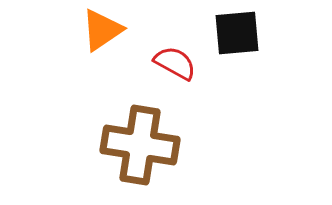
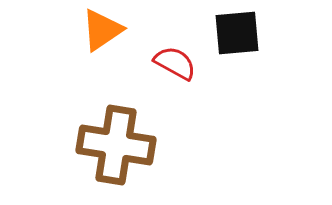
brown cross: moved 24 px left
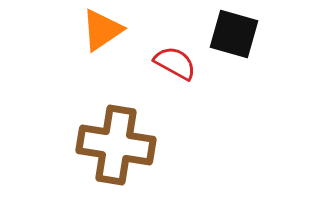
black square: moved 3 px left, 1 px down; rotated 21 degrees clockwise
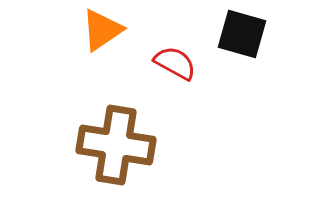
black square: moved 8 px right
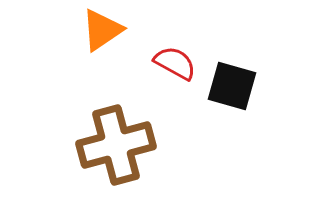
black square: moved 10 px left, 52 px down
brown cross: rotated 24 degrees counterclockwise
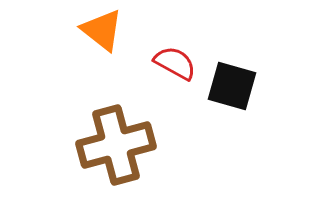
orange triangle: rotated 48 degrees counterclockwise
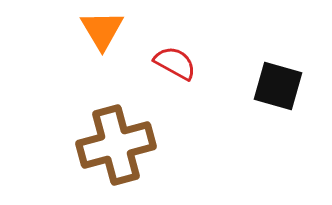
orange triangle: rotated 21 degrees clockwise
black square: moved 46 px right
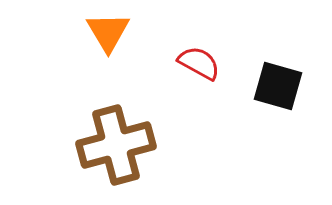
orange triangle: moved 6 px right, 2 px down
red semicircle: moved 24 px right
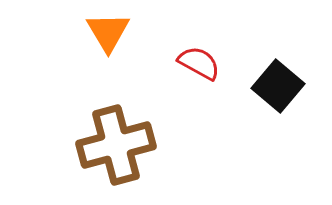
black square: rotated 24 degrees clockwise
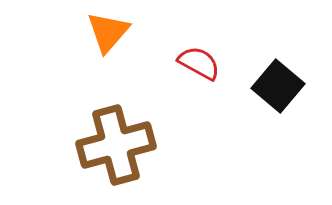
orange triangle: rotated 12 degrees clockwise
